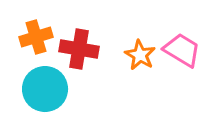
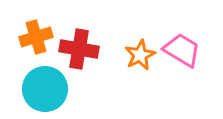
orange star: rotated 16 degrees clockwise
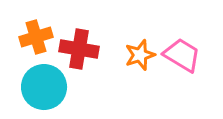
pink trapezoid: moved 5 px down
orange star: rotated 8 degrees clockwise
cyan circle: moved 1 px left, 2 px up
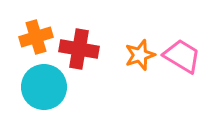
pink trapezoid: moved 1 px down
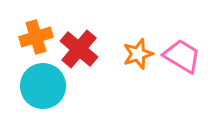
red cross: rotated 30 degrees clockwise
orange star: moved 2 px left, 1 px up
cyan circle: moved 1 px left, 1 px up
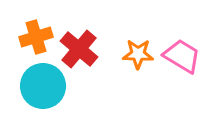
orange star: rotated 20 degrees clockwise
